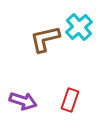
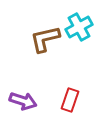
cyan cross: rotated 12 degrees clockwise
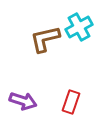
red rectangle: moved 1 px right, 2 px down
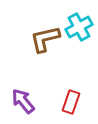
purple arrow: rotated 148 degrees counterclockwise
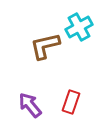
brown L-shape: moved 7 px down
purple arrow: moved 7 px right, 4 px down
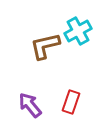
cyan cross: moved 1 px left, 4 px down
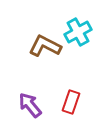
cyan cross: moved 1 px down
brown L-shape: rotated 40 degrees clockwise
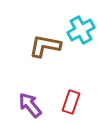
cyan cross: moved 3 px right, 2 px up
brown L-shape: rotated 16 degrees counterclockwise
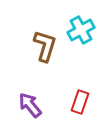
brown L-shape: rotated 96 degrees clockwise
red rectangle: moved 9 px right
